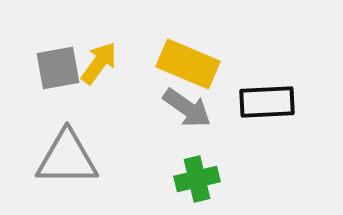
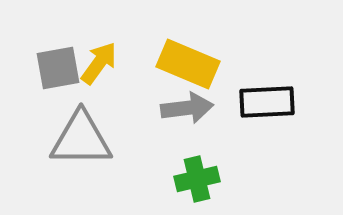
gray arrow: rotated 42 degrees counterclockwise
gray triangle: moved 14 px right, 19 px up
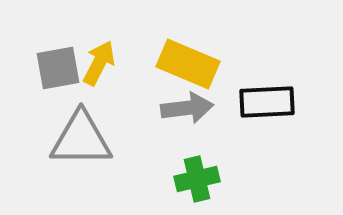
yellow arrow: rotated 9 degrees counterclockwise
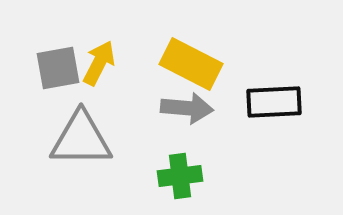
yellow rectangle: moved 3 px right; rotated 4 degrees clockwise
black rectangle: moved 7 px right
gray arrow: rotated 12 degrees clockwise
green cross: moved 17 px left, 3 px up; rotated 6 degrees clockwise
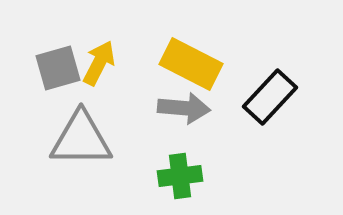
gray square: rotated 6 degrees counterclockwise
black rectangle: moved 4 px left, 5 px up; rotated 44 degrees counterclockwise
gray arrow: moved 3 px left
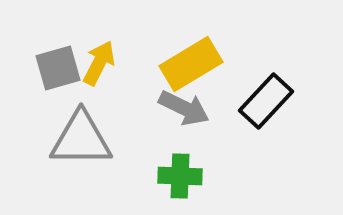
yellow rectangle: rotated 58 degrees counterclockwise
black rectangle: moved 4 px left, 4 px down
gray arrow: rotated 21 degrees clockwise
green cross: rotated 9 degrees clockwise
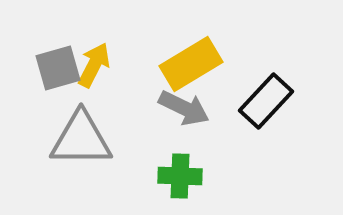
yellow arrow: moved 5 px left, 2 px down
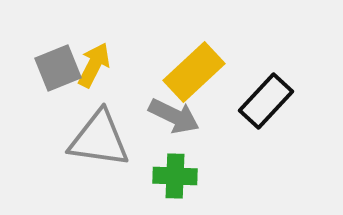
yellow rectangle: moved 3 px right, 8 px down; rotated 12 degrees counterclockwise
gray square: rotated 6 degrees counterclockwise
gray arrow: moved 10 px left, 8 px down
gray triangle: moved 18 px right; rotated 8 degrees clockwise
green cross: moved 5 px left
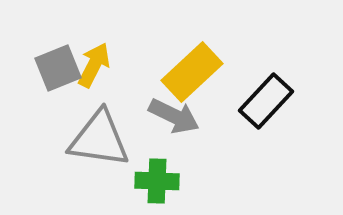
yellow rectangle: moved 2 px left
green cross: moved 18 px left, 5 px down
